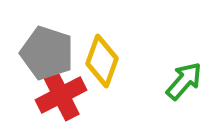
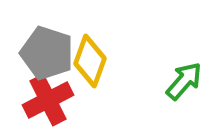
yellow diamond: moved 12 px left
red cross: moved 13 px left, 5 px down
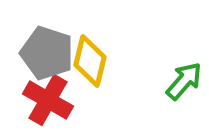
yellow diamond: rotated 6 degrees counterclockwise
red cross: rotated 33 degrees counterclockwise
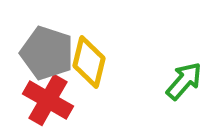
yellow diamond: moved 1 px left, 1 px down
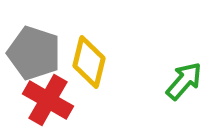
gray pentagon: moved 13 px left
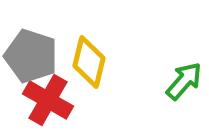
gray pentagon: moved 3 px left, 3 px down
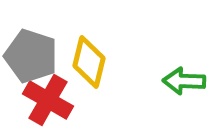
green arrow: rotated 129 degrees counterclockwise
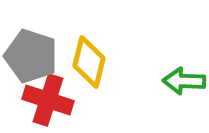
red cross: rotated 12 degrees counterclockwise
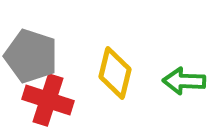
yellow diamond: moved 26 px right, 11 px down
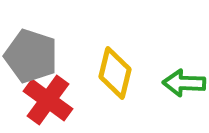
green arrow: moved 2 px down
red cross: rotated 18 degrees clockwise
